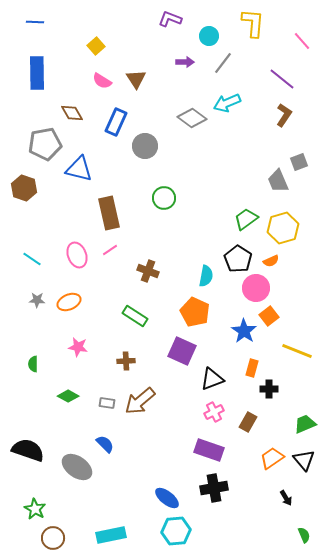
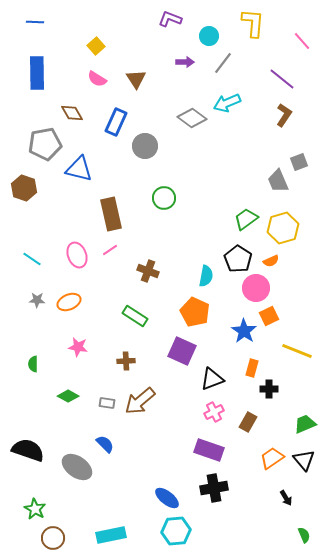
pink semicircle at (102, 81): moved 5 px left, 2 px up
brown rectangle at (109, 213): moved 2 px right, 1 px down
orange square at (269, 316): rotated 12 degrees clockwise
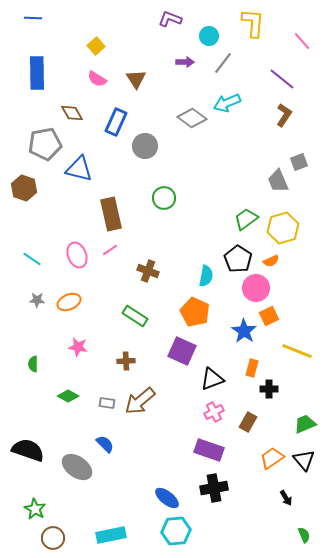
blue line at (35, 22): moved 2 px left, 4 px up
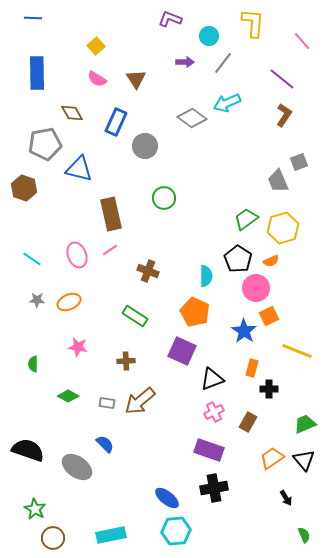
cyan semicircle at (206, 276): rotated 10 degrees counterclockwise
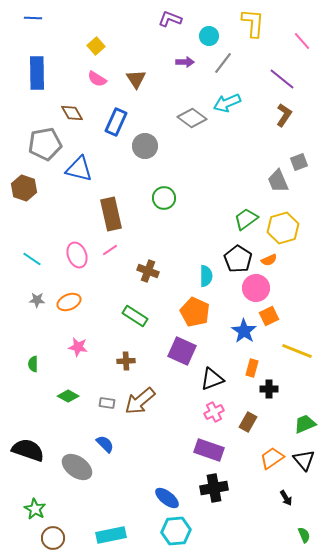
orange semicircle at (271, 261): moved 2 px left, 1 px up
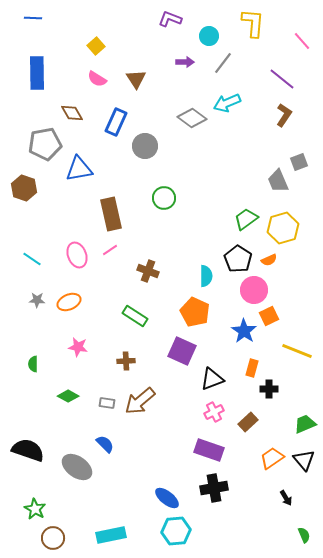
blue triangle at (79, 169): rotated 24 degrees counterclockwise
pink circle at (256, 288): moved 2 px left, 2 px down
brown rectangle at (248, 422): rotated 18 degrees clockwise
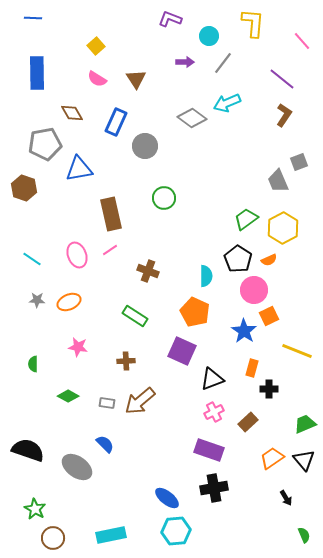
yellow hexagon at (283, 228): rotated 12 degrees counterclockwise
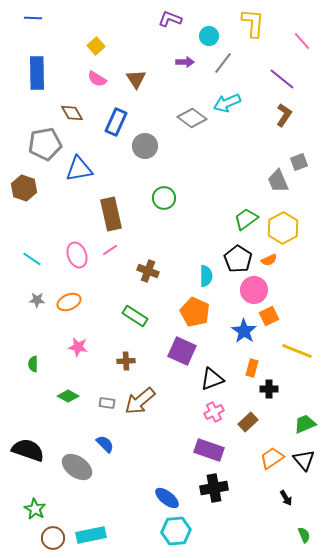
cyan rectangle at (111, 535): moved 20 px left
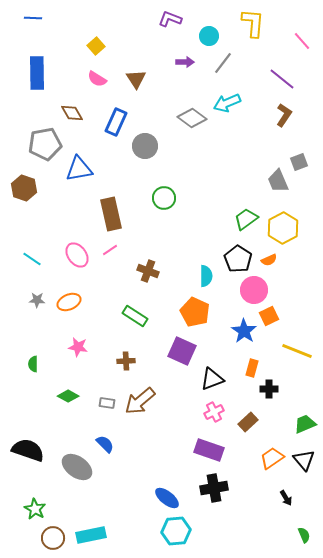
pink ellipse at (77, 255): rotated 15 degrees counterclockwise
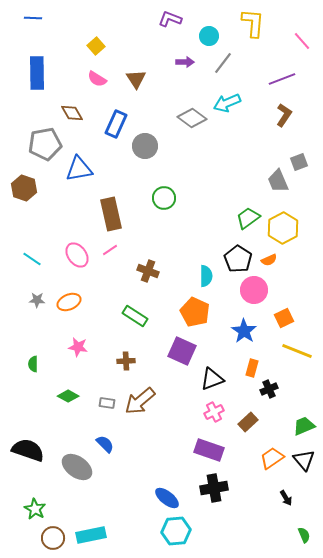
purple line at (282, 79): rotated 60 degrees counterclockwise
blue rectangle at (116, 122): moved 2 px down
green trapezoid at (246, 219): moved 2 px right, 1 px up
orange square at (269, 316): moved 15 px right, 2 px down
black cross at (269, 389): rotated 24 degrees counterclockwise
green trapezoid at (305, 424): moved 1 px left, 2 px down
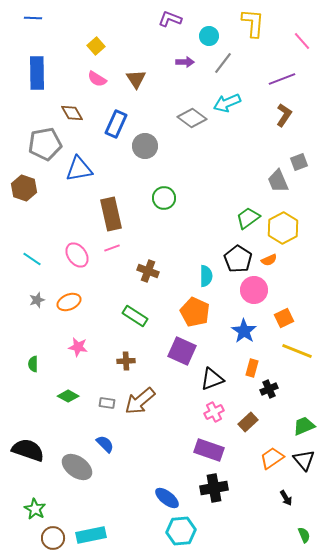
pink line at (110, 250): moved 2 px right, 2 px up; rotated 14 degrees clockwise
gray star at (37, 300): rotated 21 degrees counterclockwise
cyan hexagon at (176, 531): moved 5 px right
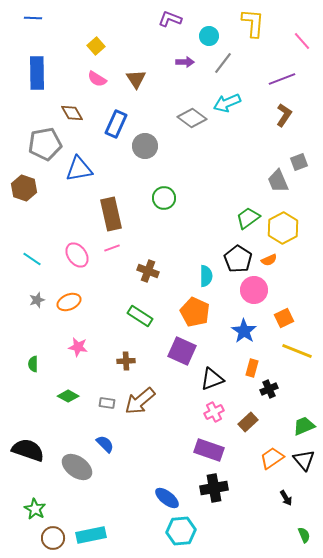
green rectangle at (135, 316): moved 5 px right
